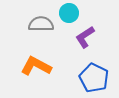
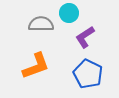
orange L-shape: rotated 132 degrees clockwise
blue pentagon: moved 6 px left, 4 px up
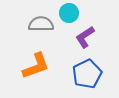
blue pentagon: moved 1 px left; rotated 20 degrees clockwise
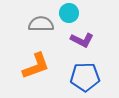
purple L-shape: moved 3 px left, 3 px down; rotated 120 degrees counterclockwise
blue pentagon: moved 2 px left, 3 px down; rotated 24 degrees clockwise
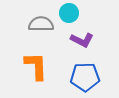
orange L-shape: rotated 72 degrees counterclockwise
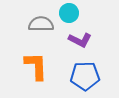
purple L-shape: moved 2 px left
blue pentagon: moved 1 px up
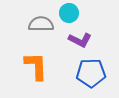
blue pentagon: moved 6 px right, 3 px up
